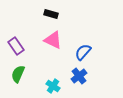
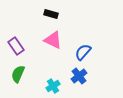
cyan cross: rotated 24 degrees clockwise
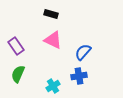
blue cross: rotated 28 degrees clockwise
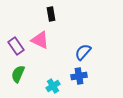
black rectangle: rotated 64 degrees clockwise
pink triangle: moved 13 px left
